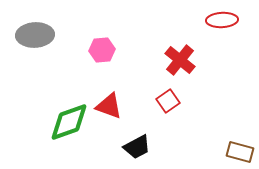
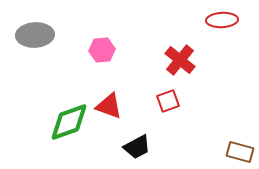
red square: rotated 15 degrees clockwise
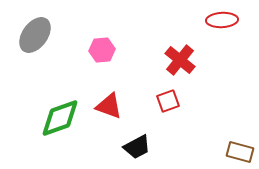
gray ellipse: rotated 51 degrees counterclockwise
green diamond: moved 9 px left, 4 px up
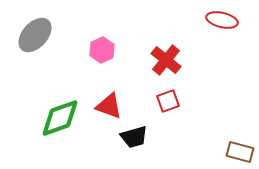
red ellipse: rotated 16 degrees clockwise
gray ellipse: rotated 6 degrees clockwise
pink hexagon: rotated 20 degrees counterclockwise
red cross: moved 14 px left
black trapezoid: moved 3 px left, 10 px up; rotated 12 degrees clockwise
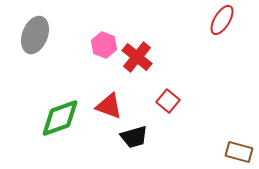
red ellipse: rotated 72 degrees counterclockwise
gray ellipse: rotated 21 degrees counterclockwise
pink hexagon: moved 2 px right, 5 px up; rotated 15 degrees counterclockwise
red cross: moved 29 px left, 3 px up
red square: rotated 30 degrees counterclockwise
brown rectangle: moved 1 px left
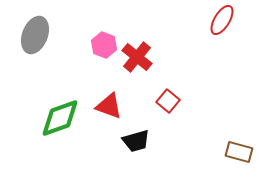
black trapezoid: moved 2 px right, 4 px down
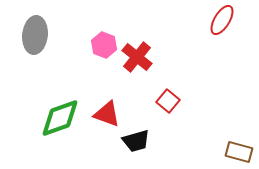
gray ellipse: rotated 15 degrees counterclockwise
red triangle: moved 2 px left, 8 px down
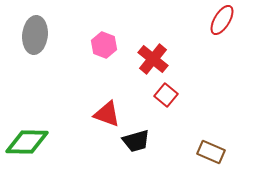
red cross: moved 16 px right, 2 px down
red square: moved 2 px left, 6 px up
green diamond: moved 33 px left, 24 px down; rotated 21 degrees clockwise
brown rectangle: moved 28 px left; rotated 8 degrees clockwise
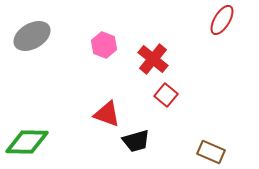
gray ellipse: moved 3 px left, 1 px down; rotated 54 degrees clockwise
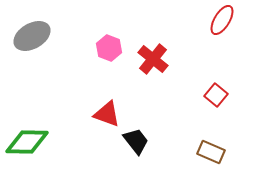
pink hexagon: moved 5 px right, 3 px down
red square: moved 50 px right
black trapezoid: rotated 112 degrees counterclockwise
